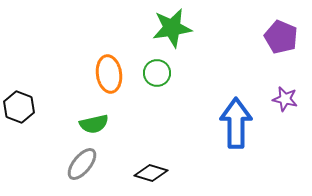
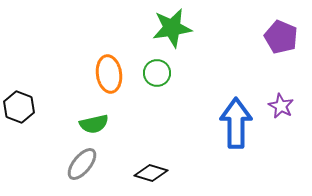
purple star: moved 4 px left, 7 px down; rotated 15 degrees clockwise
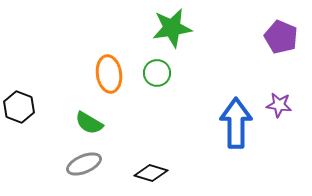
purple star: moved 2 px left, 1 px up; rotated 20 degrees counterclockwise
green semicircle: moved 5 px left, 1 px up; rotated 44 degrees clockwise
gray ellipse: moved 2 px right; rotated 28 degrees clockwise
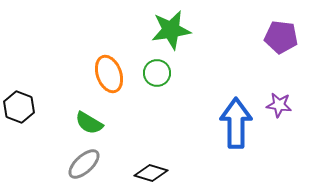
green star: moved 1 px left, 2 px down
purple pentagon: rotated 16 degrees counterclockwise
orange ellipse: rotated 12 degrees counterclockwise
gray ellipse: rotated 20 degrees counterclockwise
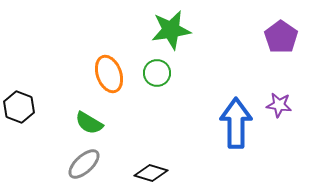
purple pentagon: rotated 28 degrees clockwise
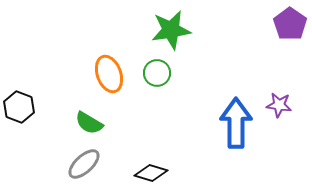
purple pentagon: moved 9 px right, 13 px up
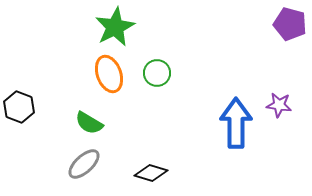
purple pentagon: rotated 20 degrees counterclockwise
green star: moved 56 px left, 3 px up; rotated 18 degrees counterclockwise
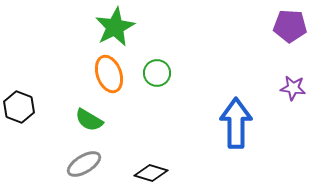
purple pentagon: moved 2 px down; rotated 12 degrees counterclockwise
purple star: moved 14 px right, 17 px up
green semicircle: moved 3 px up
gray ellipse: rotated 12 degrees clockwise
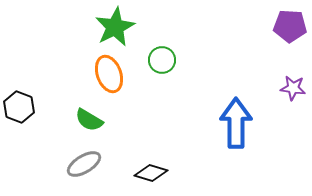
green circle: moved 5 px right, 13 px up
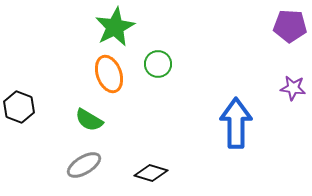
green circle: moved 4 px left, 4 px down
gray ellipse: moved 1 px down
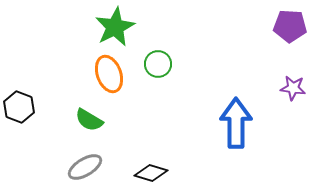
gray ellipse: moved 1 px right, 2 px down
